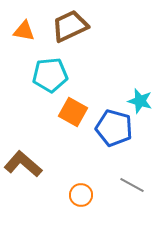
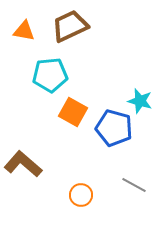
gray line: moved 2 px right
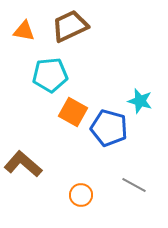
blue pentagon: moved 5 px left
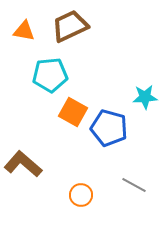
cyan star: moved 5 px right, 4 px up; rotated 20 degrees counterclockwise
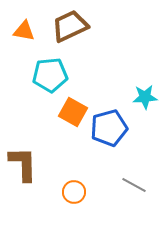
blue pentagon: rotated 30 degrees counterclockwise
brown L-shape: rotated 48 degrees clockwise
orange circle: moved 7 px left, 3 px up
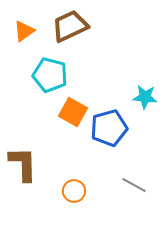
orange triangle: rotated 45 degrees counterclockwise
cyan pentagon: rotated 20 degrees clockwise
cyan star: rotated 10 degrees clockwise
orange circle: moved 1 px up
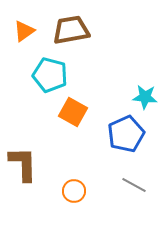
brown trapezoid: moved 1 px right, 4 px down; rotated 15 degrees clockwise
blue pentagon: moved 17 px right, 6 px down; rotated 9 degrees counterclockwise
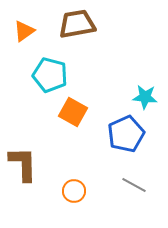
brown trapezoid: moved 6 px right, 6 px up
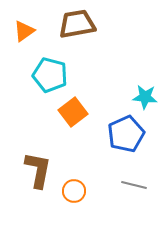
orange square: rotated 24 degrees clockwise
brown L-shape: moved 15 px right, 6 px down; rotated 12 degrees clockwise
gray line: rotated 15 degrees counterclockwise
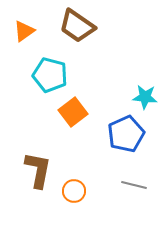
brown trapezoid: moved 2 px down; rotated 135 degrees counterclockwise
